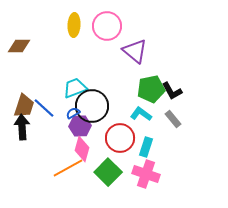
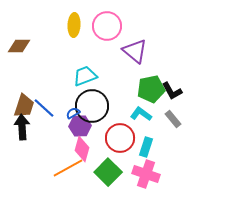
cyan trapezoid: moved 10 px right, 12 px up
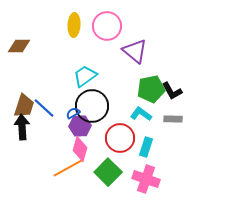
cyan trapezoid: rotated 15 degrees counterclockwise
gray rectangle: rotated 48 degrees counterclockwise
pink diamond: moved 2 px left
pink cross: moved 5 px down
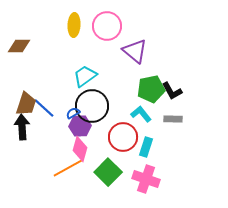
brown trapezoid: moved 2 px right, 2 px up
cyan L-shape: rotated 15 degrees clockwise
red circle: moved 3 px right, 1 px up
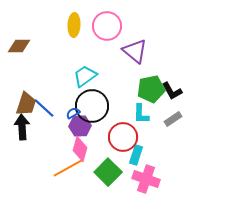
cyan L-shape: rotated 140 degrees counterclockwise
gray rectangle: rotated 36 degrees counterclockwise
cyan rectangle: moved 10 px left, 8 px down
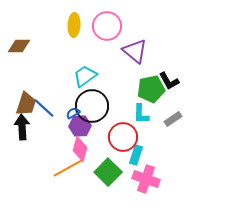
black L-shape: moved 3 px left, 10 px up
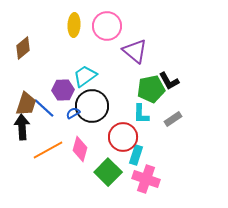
brown diamond: moved 4 px right, 2 px down; rotated 40 degrees counterclockwise
purple hexagon: moved 17 px left, 36 px up
orange line: moved 20 px left, 18 px up
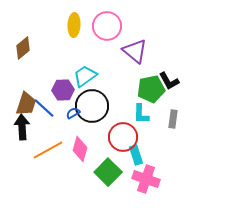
gray rectangle: rotated 48 degrees counterclockwise
cyan rectangle: rotated 36 degrees counterclockwise
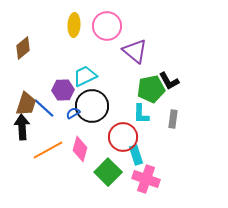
cyan trapezoid: rotated 10 degrees clockwise
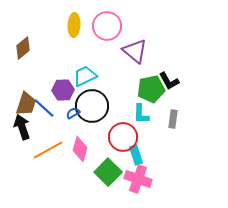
black arrow: rotated 15 degrees counterclockwise
pink cross: moved 8 px left
